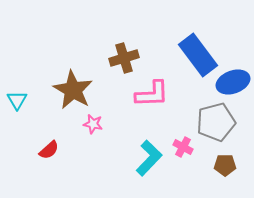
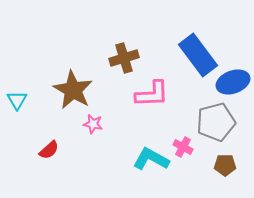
cyan L-shape: moved 2 px right, 1 px down; rotated 105 degrees counterclockwise
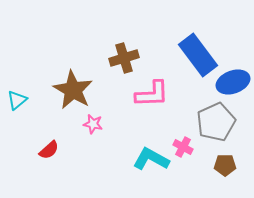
cyan triangle: rotated 20 degrees clockwise
gray pentagon: rotated 9 degrees counterclockwise
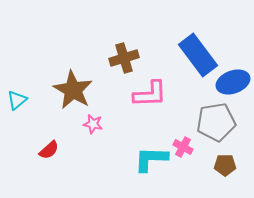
pink L-shape: moved 2 px left
gray pentagon: rotated 15 degrees clockwise
cyan L-shape: rotated 27 degrees counterclockwise
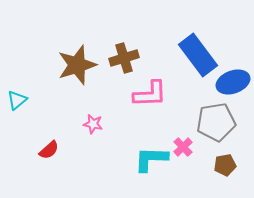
brown star: moved 4 px right, 25 px up; rotated 24 degrees clockwise
pink cross: rotated 18 degrees clockwise
brown pentagon: rotated 10 degrees counterclockwise
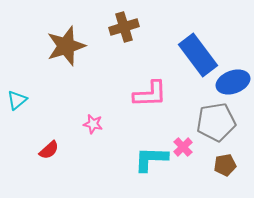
brown cross: moved 31 px up
brown star: moved 11 px left, 19 px up
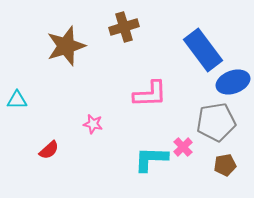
blue rectangle: moved 5 px right, 5 px up
cyan triangle: rotated 40 degrees clockwise
